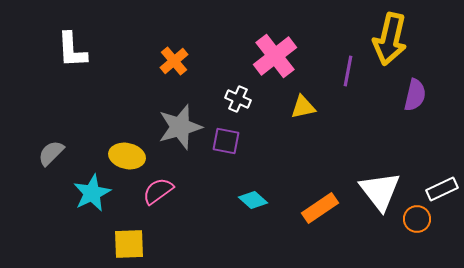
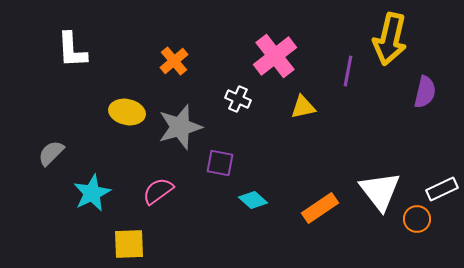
purple semicircle: moved 10 px right, 3 px up
purple square: moved 6 px left, 22 px down
yellow ellipse: moved 44 px up
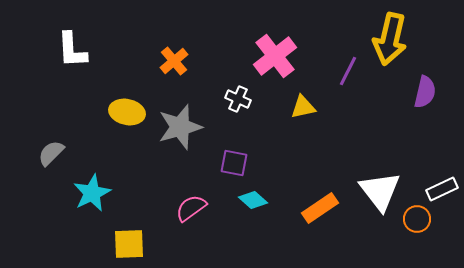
purple line: rotated 16 degrees clockwise
purple square: moved 14 px right
pink semicircle: moved 33 px right, 17 px down
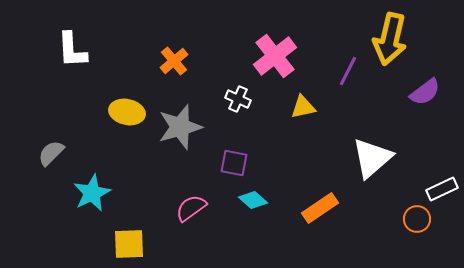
purple semicircle: rotated 40 degrees clockwise
white triangle: moved 8 px left, 33 px up; rotated 27 degrees clockwise
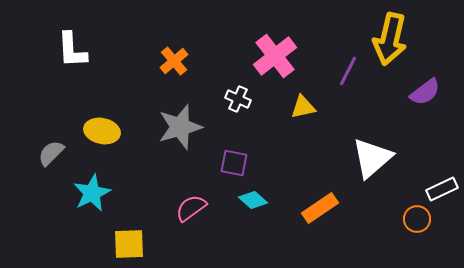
yellow ellipse: moved 25 px left, 19 px down
